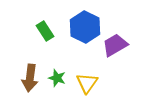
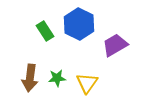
blue hexagon: moved 6 px left, 3 px up
green star: rotated 24 degrees counterclockwise
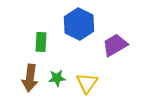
green rectangle: moved 4 px left, 11 px down; rotated 36 degrees clockwise
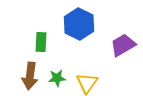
purple trapezoid: moved 8 px right
brown arrow: moved 2 px up
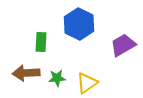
brown arrow: moved 4 px left, 3 px up; rotated 80 degrees clockwise
yellow triangle: rotated 20 degrees clockwise
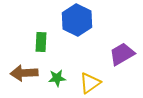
blue hexagon: moved 2 px left, 4 px up
purple trapezoid: moved 1 px left, 9 px down
brown arrow: moved 2 px left
yellow triangle: moved 3 px right
